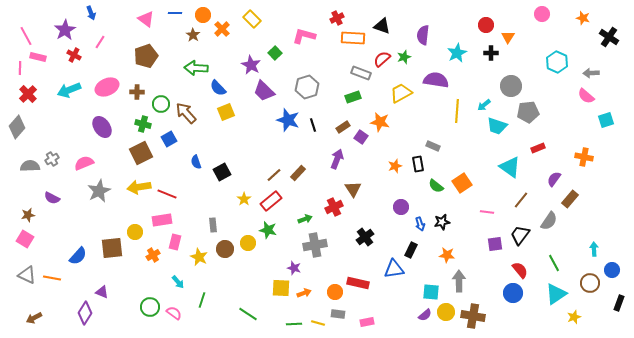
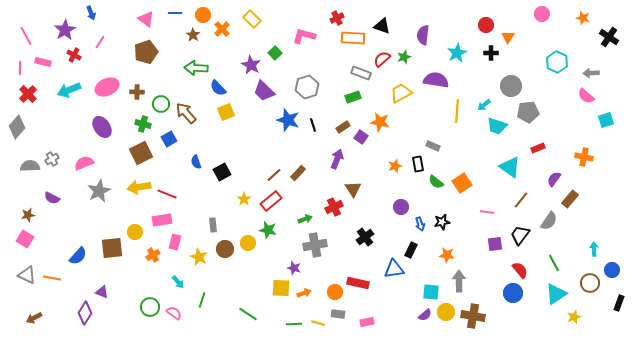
brown pentagon at (146, 56): moved 4 px up
pink rectangle at (38, 57): moved 5 px right, 5 px down
green semicircle at (436, 186): moved 4 px up
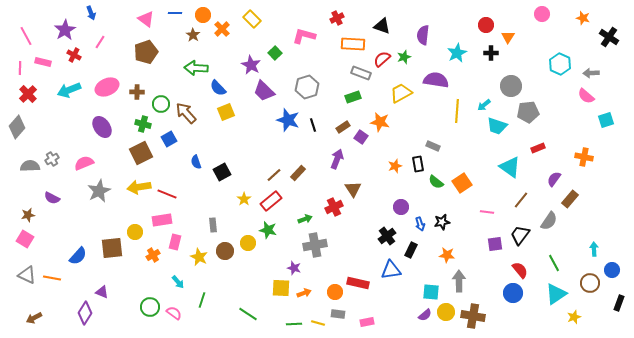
orange rectangle at (353, 38): moved 6 px down
cyan hexagon at (557, 62): moved 3 px right, 2 px down
black cross at (365, 237): moved 22 px right, 1 px up
brown circle at (225, 249): moved 2 px down
blue triangle at (394, 269): moved 3 px left, 1 px down
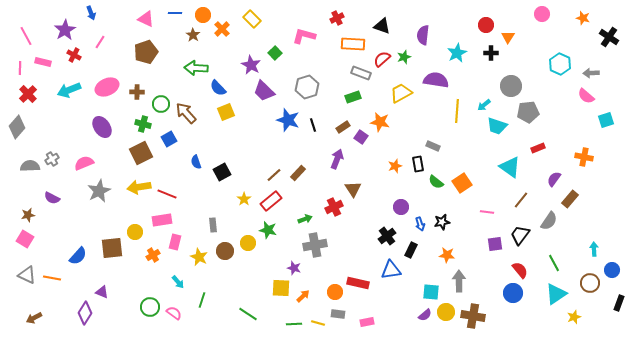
pink triangle at (146, 19): rotated 12 degrees counterclockwise
orange arrow at (304, 293): moved 1 px left, 3 px down; rotated 24 degrees counterclockwise
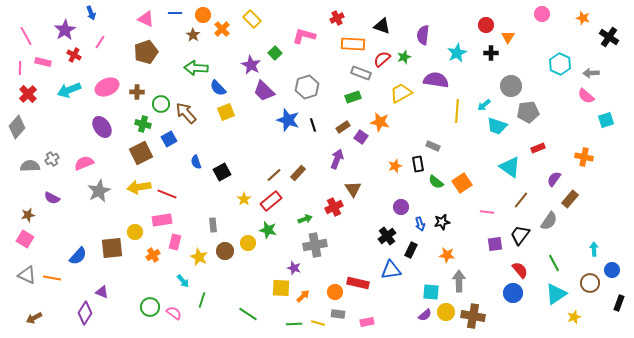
cyan arrow at (178, 282): moved 5 px right, 1 px up
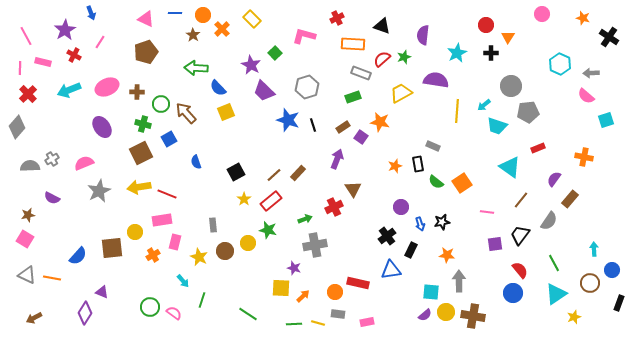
black square at (222, 172): moved 14 px right
